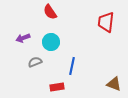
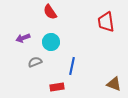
red trapezoid: rotated 15 degrees counterclockwise
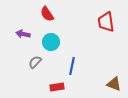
red semicircle: moved 3 px left, 2 px down
purple arrow: moved 4 px up; rotated 32 degrees clockwise
gray semicircle: rotated 24 degrees counterclockwise
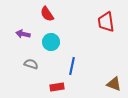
gray semicircle: moved 4 px left, 2 px down; rotated 64 degrees clockwise
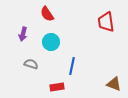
purple arrow: rotated 88 degrees counterclockwise
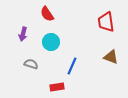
blue line: rotated 12 degrees clockwise
brown triangle: moved 3 px left, 27 px up
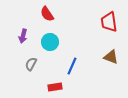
red trapezoid: moved 3 px right
purple arrow: moved 2 px down
cyan circle: moved 1 px left
gray semicircle: rotated 80 degrees counterclockwise
red rectangle: moved 2 px left
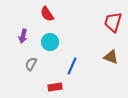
red trapezoid: moved 4 px right; rotated 25 degrees clockwise
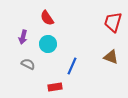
red semicircle: moved 4 px down
purple arrow: moved 1 px down
cyan circle: moved 2 px left, 2 px down
gray semicircle: moved 3 px left; rotated 88 degrees clockwise
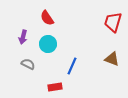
brown triangle: moved 1 px right, 2 px down
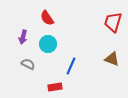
blue line: moved 1 px left
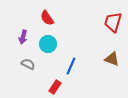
red rectangle: rotated 48 degrees counterclockwise
